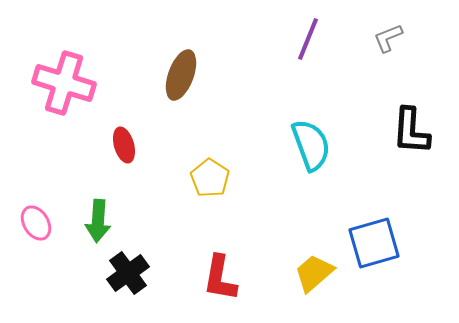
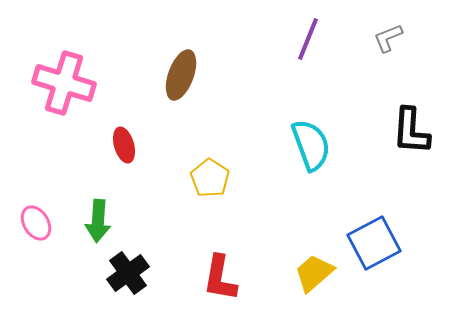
blue square: rotated 12 degrees counterclockwise
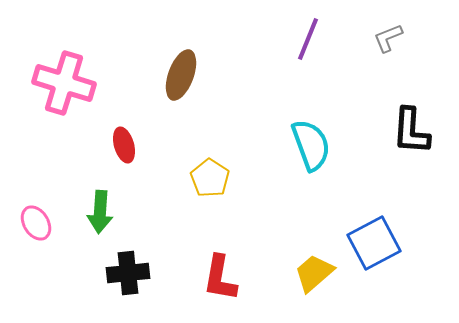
green arrow: moved 2 px right, 9 px up
black cross: rotated 30 degrees clockwise
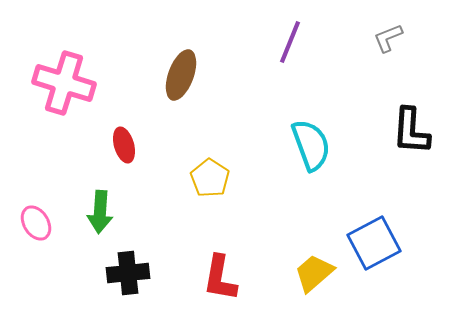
purple line: moved 18 px left, 3 px down
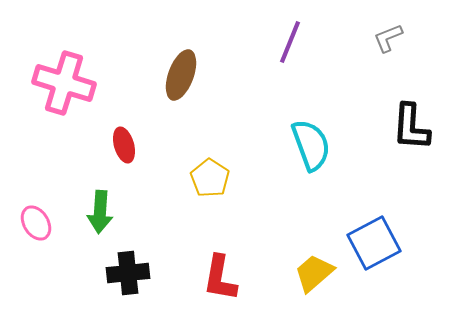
black L-shape: moved 4 px up
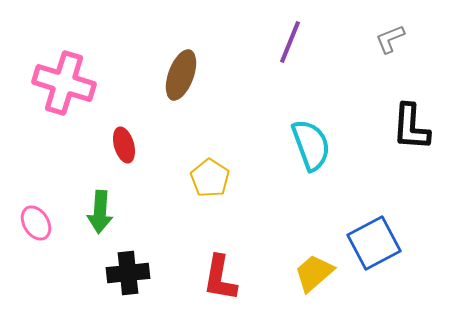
gray L-shape: moved 2 px right, 1 px down
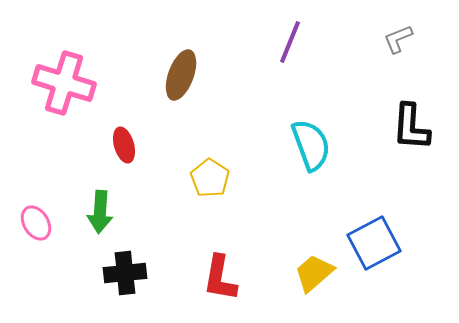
gray L-shape: moved 8 px right
black cross: moved 3 px left
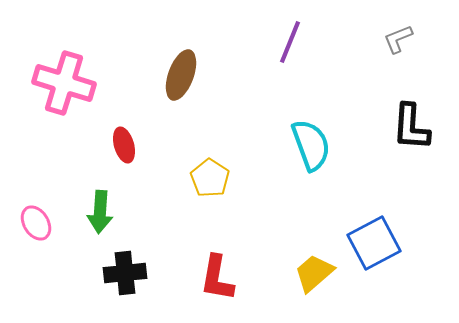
red L-shape: moved 3 px left
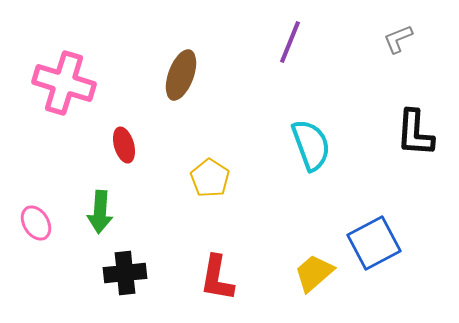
black L-shape: moved 4 px right, 6 px down
